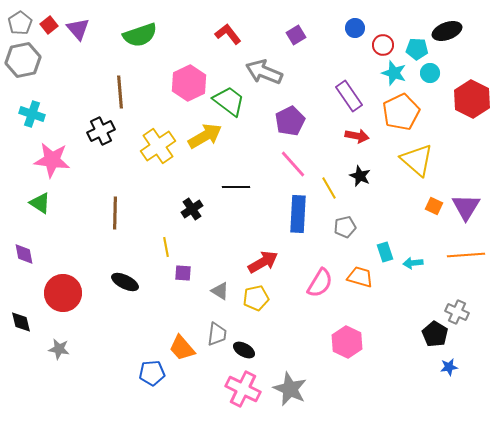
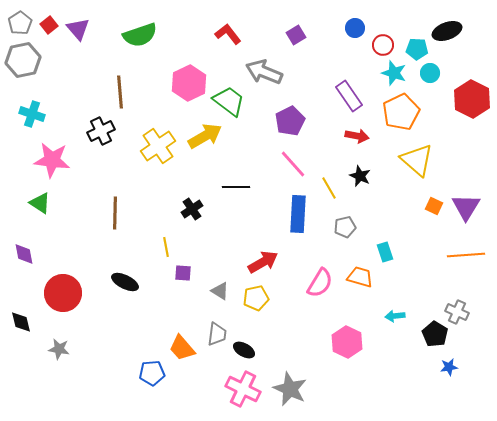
cyan arrow at (413, 263): moved 18 px left, 53 px down
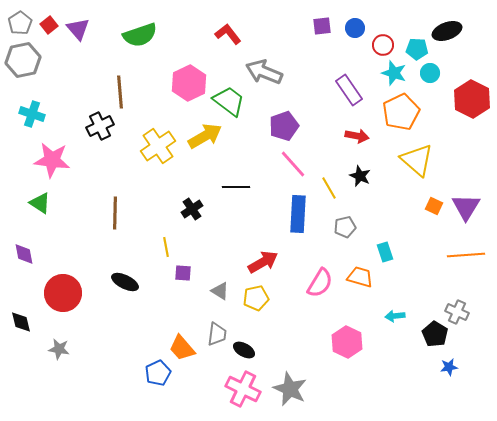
purple square at (296, 35): moved 26 px right, 9 px up; rotated 24 degrees clockwise
purple rectangle at (349, 96): moved 6 px up
purple pentagon at (290, 121): moved 6 px left, 5 px down; rotated 8 degrees clockwise
black cross at (101, 131): moved 1 px left, 5 px up
blue pentagon at (152, 373): moved 6 px right; rotated 20 degrees counterclockwise
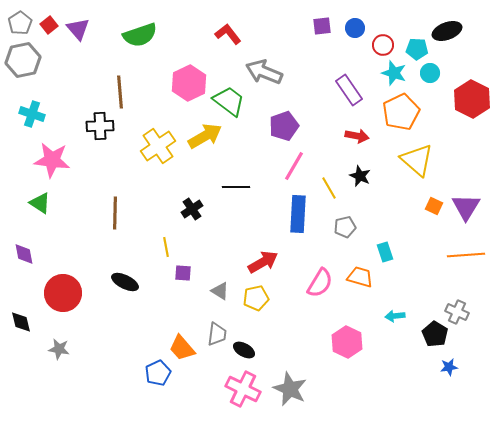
black cross at (100, 126): rotated 24 degrees clockwise
pink line at (293, 164): moved 1 px right, 2 px down; rotated 72 degrees clockwise
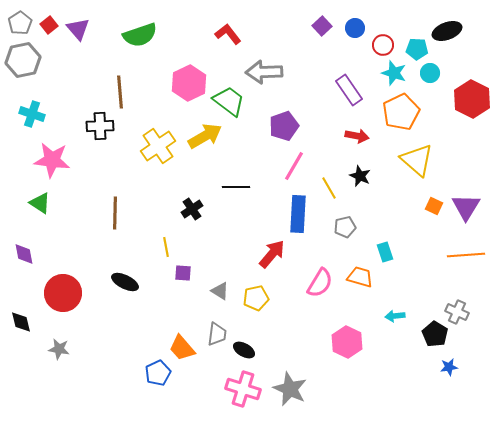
purple square at (322, 26): rotated 36 degrees counterclockwise
gray arrow at (264, 72): rotated 24 degrees counterclockwise
red arrow at (263, 262): moved 9 px right, 8 px up; rotated 20 degrees counterclockwise
pink cross at (243, 389): rotated 8 degrees counterclockwise
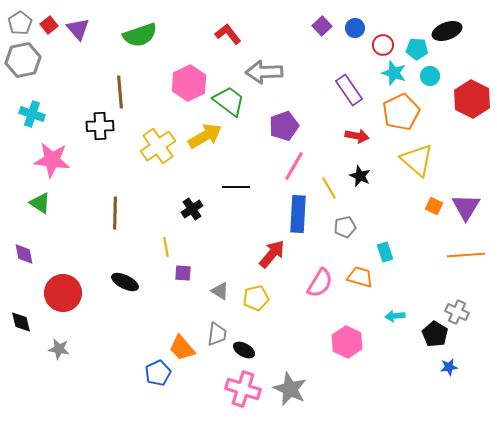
cyan circle at (430, 73): moved 3 px down
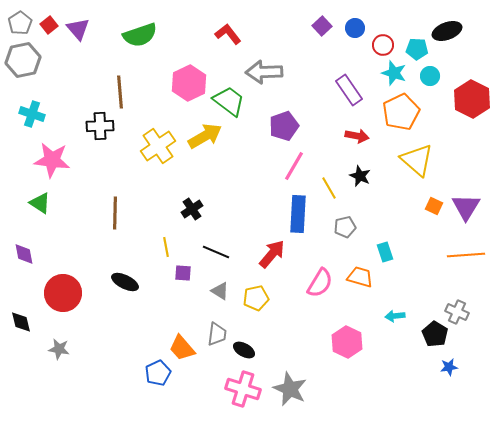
black line at (236, 187): moved 20 px left, 65 px down; rotated 24 degrees clockwise
